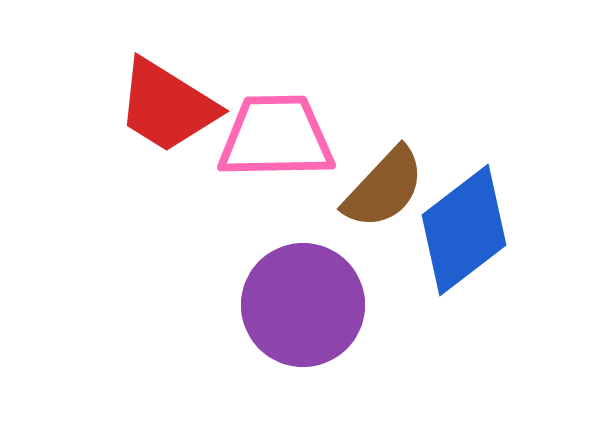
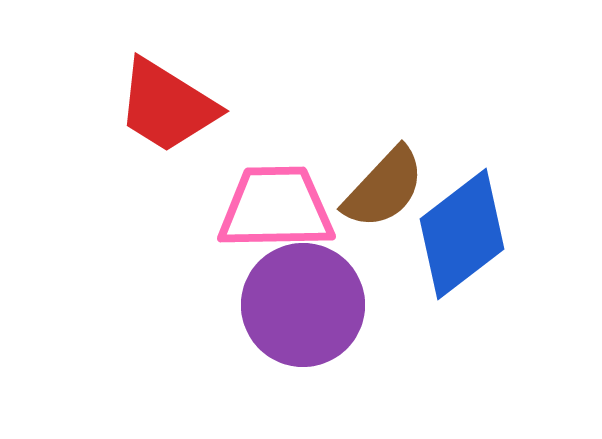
pink trapezoid: moved 71 px down
blue diamond: moved 2 px left, 4 px down
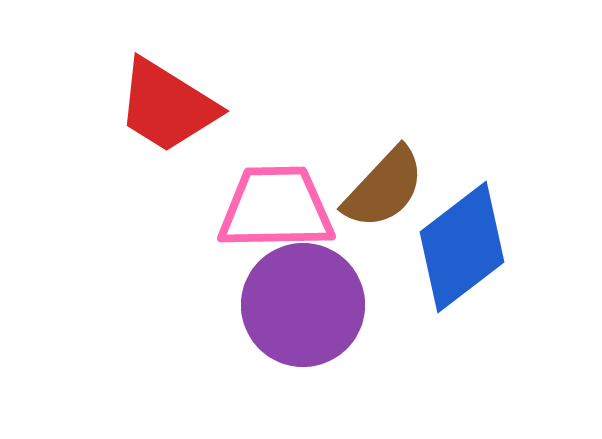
blue diamond: moved 13 px down
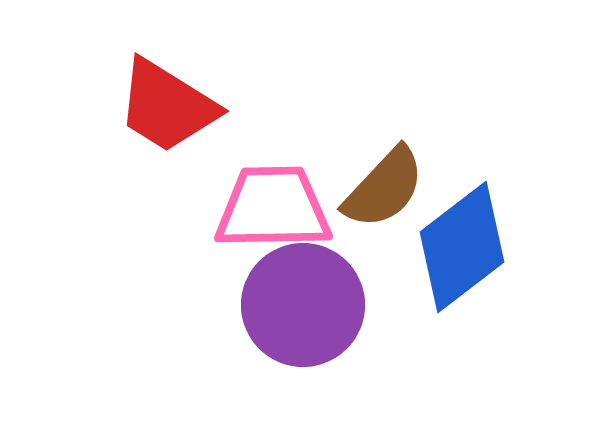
pink trapezoid: moved 3 px left
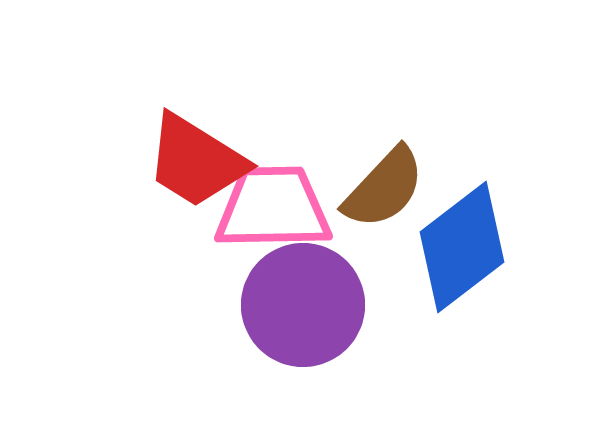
red trapezoid: moved 29 px right, 55 px down
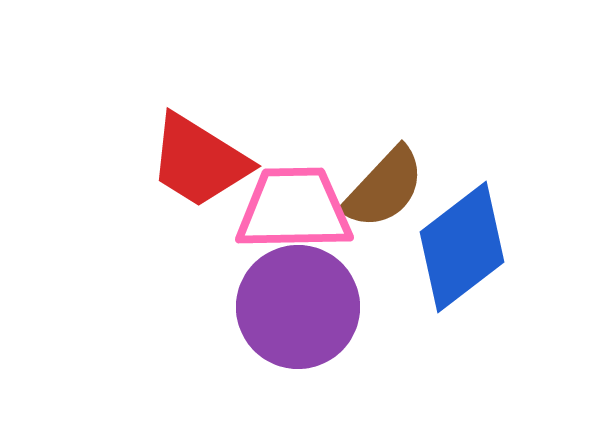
red trapezoid: moved 3 px right
pink trapezoid: moved 21 px right, 1 px down
purple circle: moved 5 px left, 2 px down
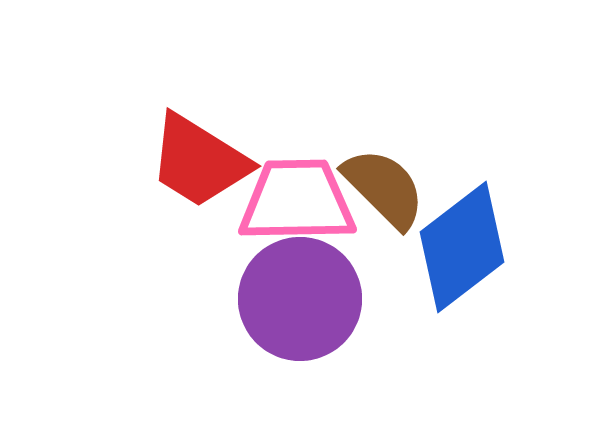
brown semicircle: rotated 88 degrees counterclockwise
pink trapezoid: moved 3 px right, 8 px up
purple circle: moved 2 px right, 8 px up
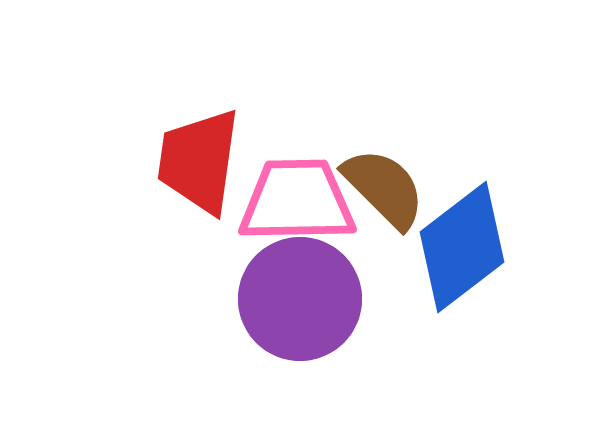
red trapezoid: rotated 66 degrees clockwise
